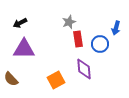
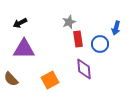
orange square: moved 6 px left
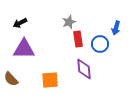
orange square: rotated 24 degrees clockwise
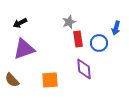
blue circle: moved 1 px left, 1 px up
purple triangle: rotated 20 degrees counterclockwise
brown semicircle: moved 1 px right, 1 px down
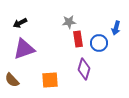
gray star: rotated 16 degrees clockwise
purple diamond: rotated 20 degrees clockwise
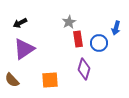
gray star: rotated 24 degrees counterclockwise
purple triangle: rotated 15 degrees counterclockwise
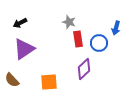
gray star: rotated 24 degrees counterclockwise
purple diamond: rotated 30 degrees clockwise
orange square: moved 1 px left, 2 px down
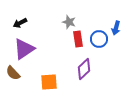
blue circle: moved 4 px up
brown semicircle: moved 1 px right, 7 px up
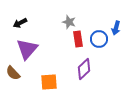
purple triangle: moved 3 px right; rotated 15 degrees counterclockwise
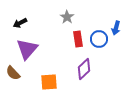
gray star: moved 2 px left, 5 px up; rotated 16 degrees clockwise
